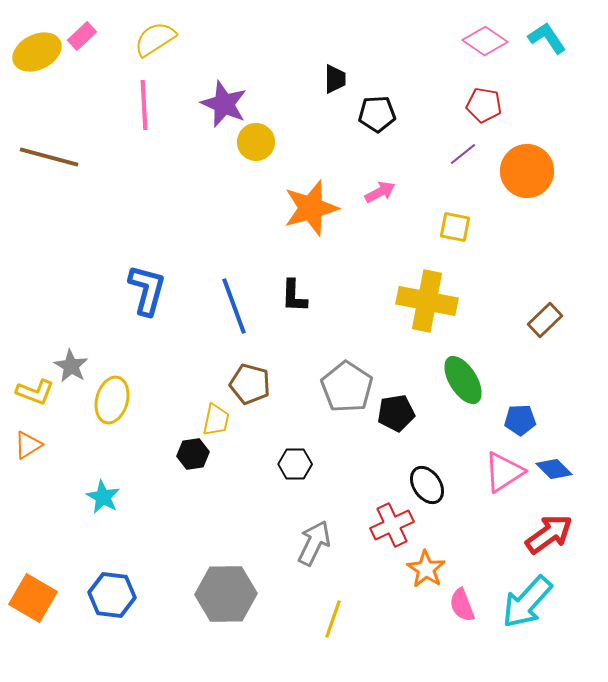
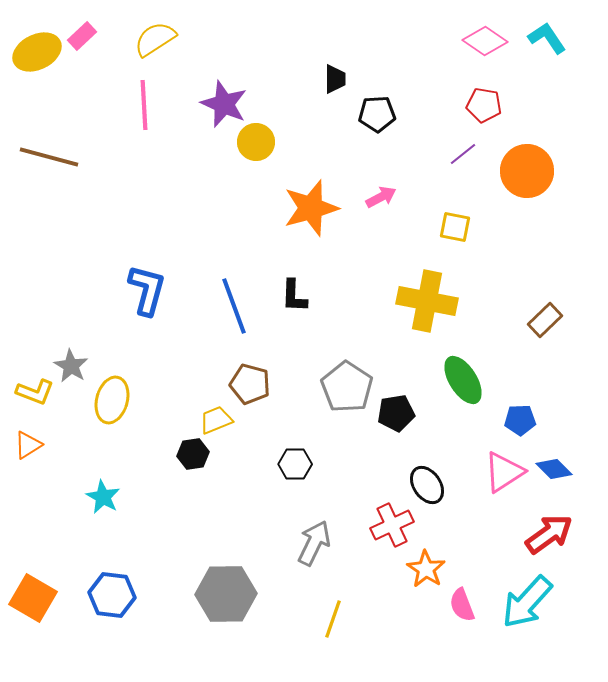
pink arrow at (380, 192): moved 1 px right, 5 px down
yellow trapezoid at (216, 420): rotated 124 degrees counterclockwise
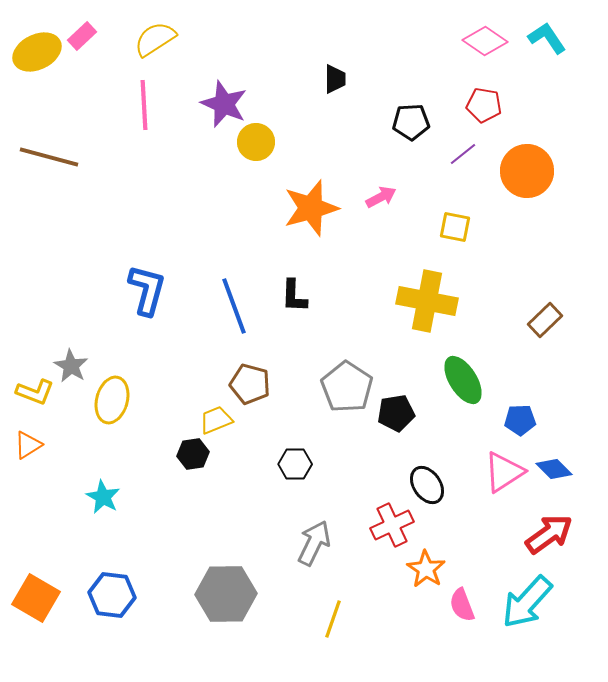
black pentagon at (377, 114): moved 34 px right, 8 px down
orange square at (33, 598): moved 3 px right
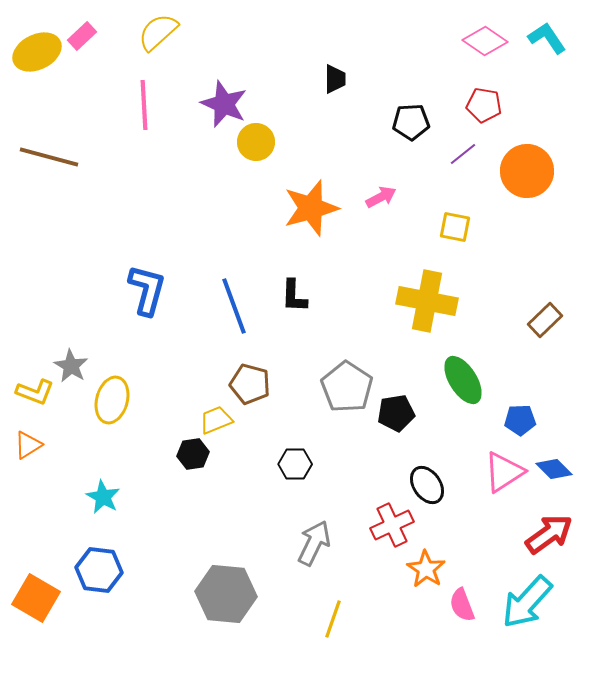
yellow semicircle at (155, 39): moved 3 px right, 7 px up; rotated 9 degrees counterclockwise
gray hexagon at (226, 594): rotated 6 degrees clockwise
blue hexagon at (112, 595): moved 13 px left, 25 px up
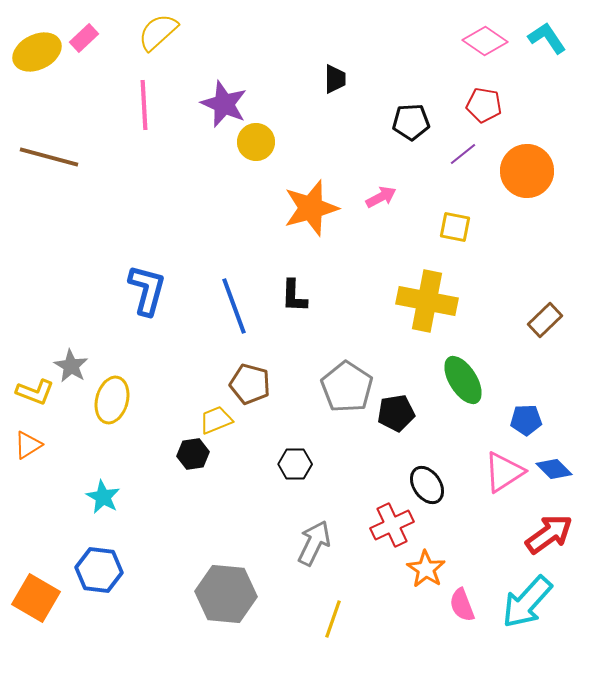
pink rectangle at (82, 36): moved 2 px right, 2 px down
blue pentagon at (520, 420): moved 6 px right
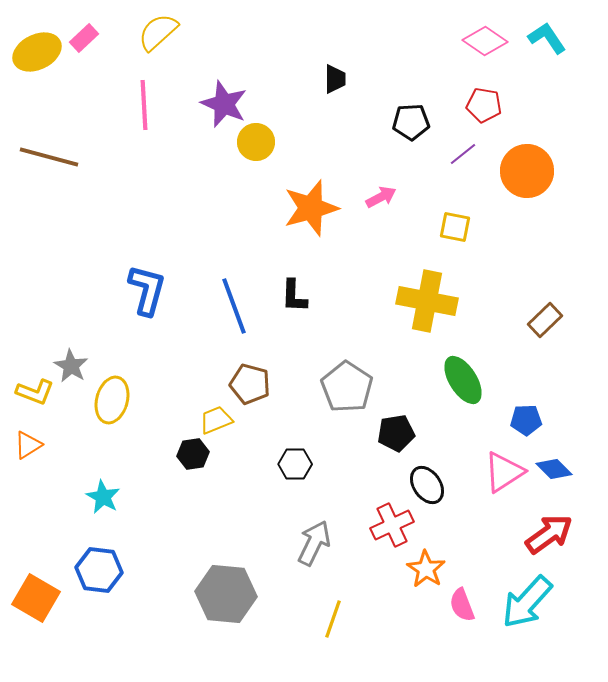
black pentagon at (396, 413): moved 20 px down
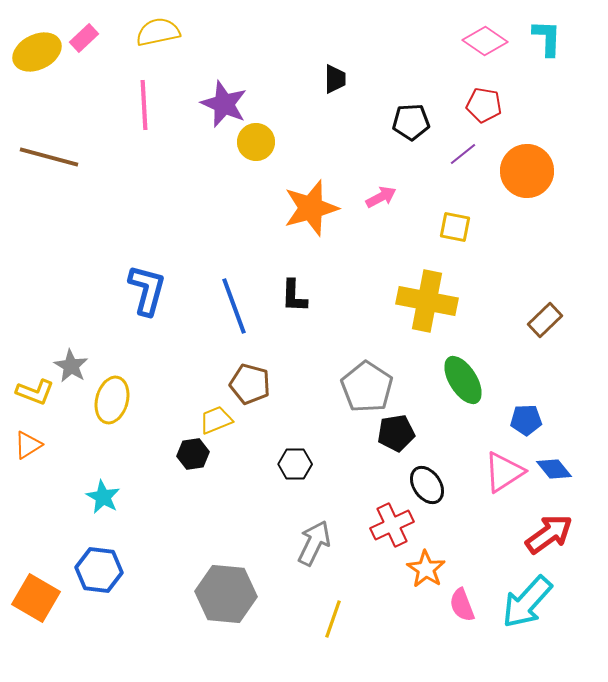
yellow semicircle at (158, 32): rotated 30 degrees clockwise
cyan L-shape at (547, 38): rotated 36 degrees clockwise
gray pentagon at (347, 387): moved 20 px right
blue diamond at (554, 469): rotated 6 degrees clockwise
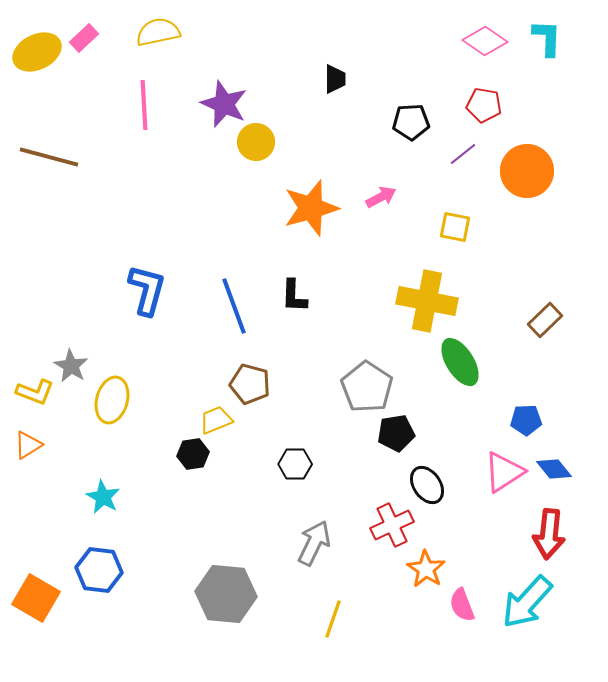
green ellipse at (463, 380): moved 3 px left, 18 px up
red arrow at (549, 534): rotated 132 degrees clockwise
